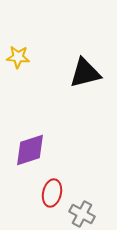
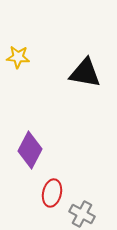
black triangle: rotated 24 degrees clockwise
purple diamond: rotated 45 degrees counterclockwise
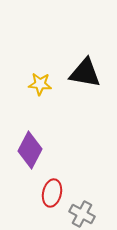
yellow star: moved 22 px right, 27 px down
